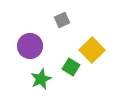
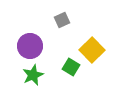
green star: moved 8 px left, 4 px up
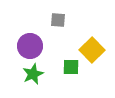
gray square: moved 4 px left; rotated 28 degrees clockwise
green square: rotated 30 degrees counterclockwise
green star: moved 1 px up
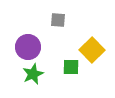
purple circle: moved 2 px left, 1 px down
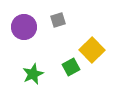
gray square: rotated 21 degrees counterclockwise
purple circle: moved 4 px left, 20 px up
green square: rotated 30 degrees counterclockwise
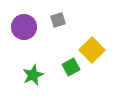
green star: moved 1 px down
